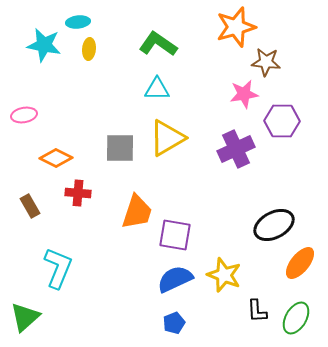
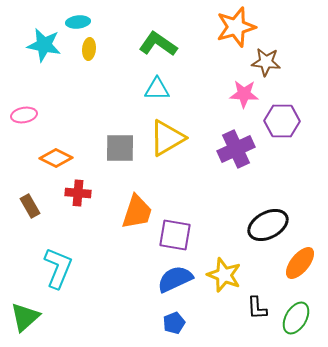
pink star: rotated 12 degrees clockwise
black ellipse: moved 6 px left
black L-shape: moved 3 px up
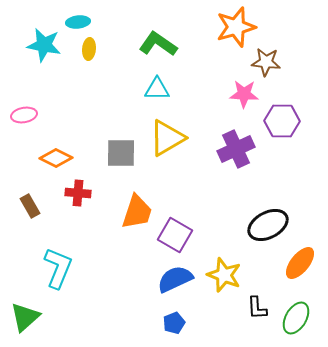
gray square: moved 1 px right, 5 px down
purple square: rotated 20 degrees clockwise
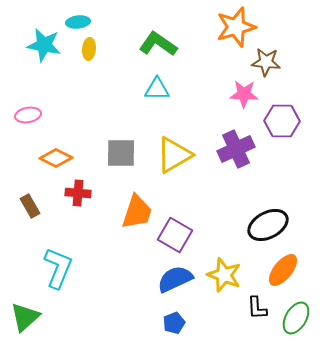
pink ellipse: moved 4 px right
yellow triangle: moved 7 px right, 17 px down
orange ellipse: moved 17 px left, 7 px down
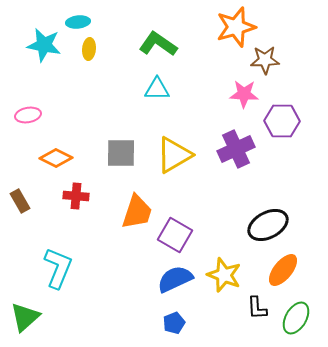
brown star: moved 1 px left, 2 px up; rotated 8 degrees counterclockwise
red cross: moved 2 px left, 3 px down
brown rectangle: moved 10 px left, 5 px up
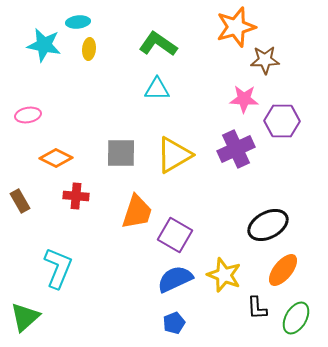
pink star: moved 5 px down
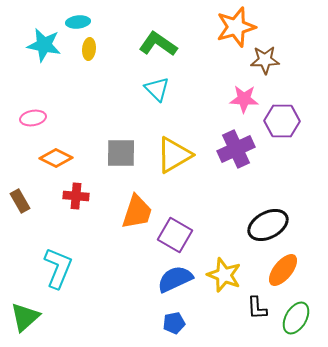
cyan triangle: rotated 44 degrees clockwise
pink ellipse: moved 5 px right, 3 px down
blue pentagon: rotated 10 degrees clockwise
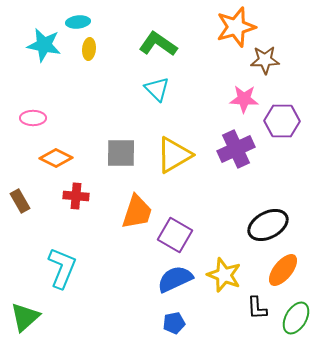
pink ellipse: rotated 10 degrees clockwise
cyan L-shape: moved 4 px right
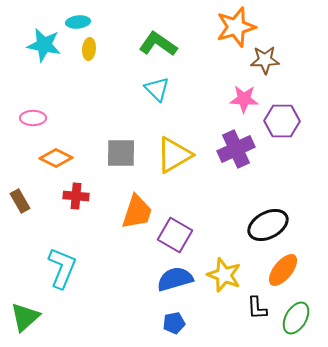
blue semicircle: rotated 9 degrees clockwise
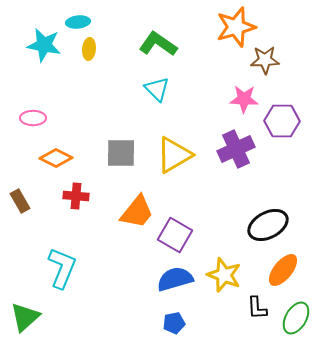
orange trapezoid: rotated 21 degrees clockwise
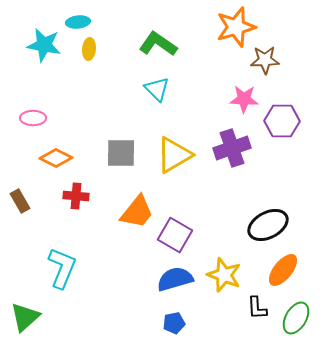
purple cross: moved 4 px left, 1 px up; rotated 6 degrees clockwise
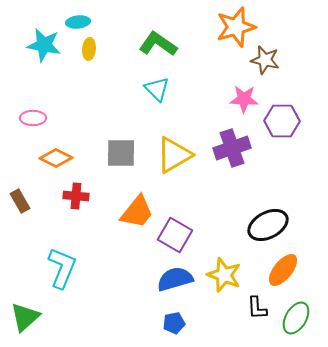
brown star: rotated 16 degrees clockwise
